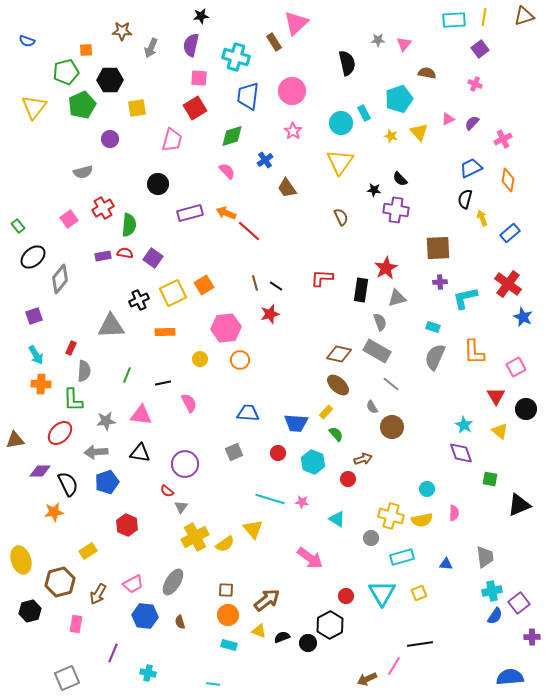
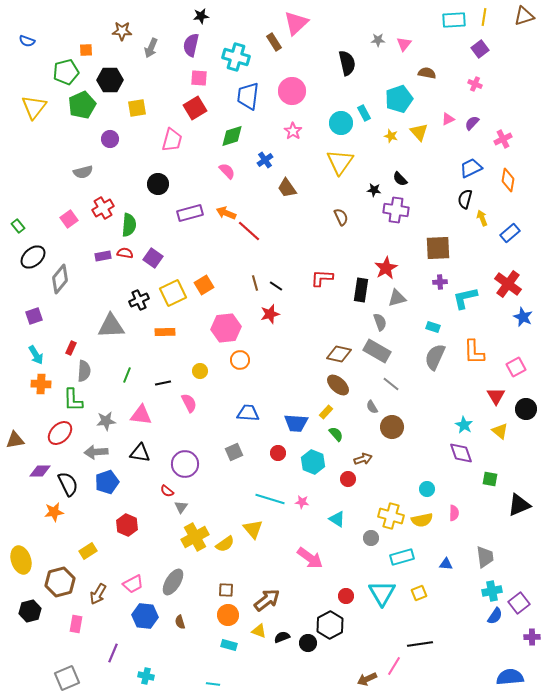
yellow circle at (200, 359): moved 12 px down
cyan cross at (148, 673): moved 2 px left, 3 px down
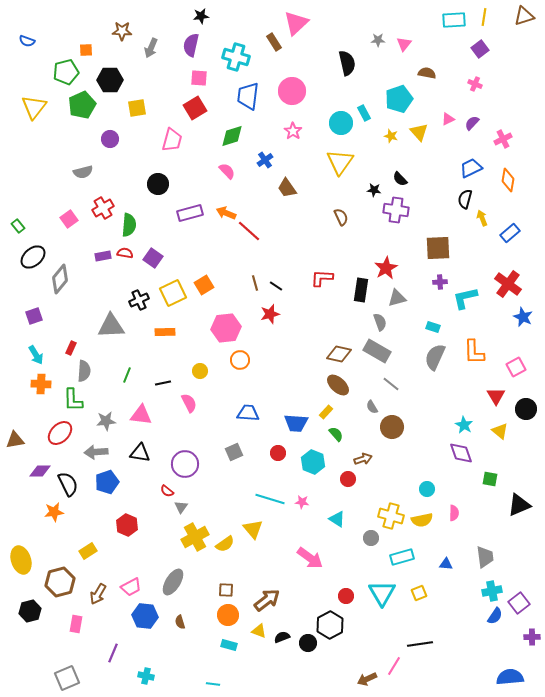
pink trapezoid at (133, 584): moved 2 px left, 3 px down
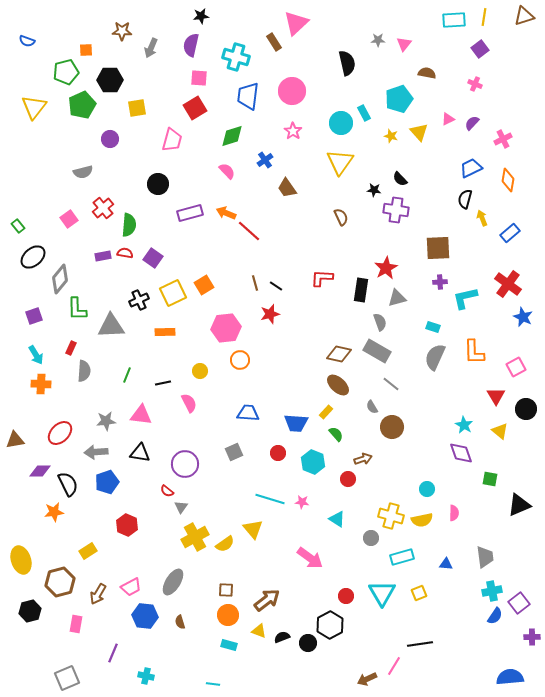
red cross at (103, 208): rotated 10 degrees counterclockwise
green L-shape at (73, 400): moved 4 px right, 91 px up
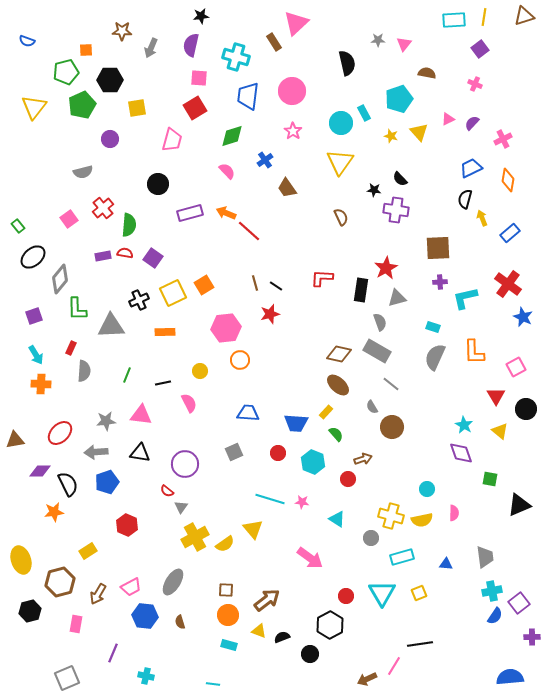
black circle at (308, 643): moved 2 px right, 11 px down
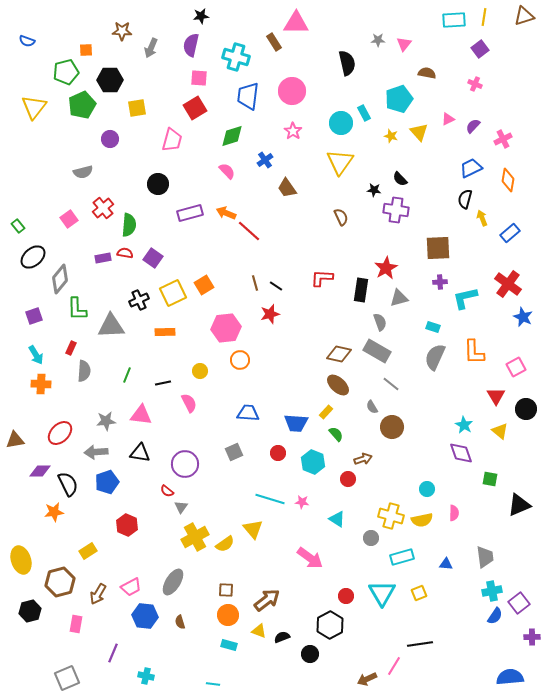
pink triangle at (296, 23): rotated 44 degrees clockwise
purple semicircle at (472, 123): moved 1 px right, 3 px down
purple rectangle at (103, 256): moved 2 px down
gray triangle at (397, 298): moved 2 px right
